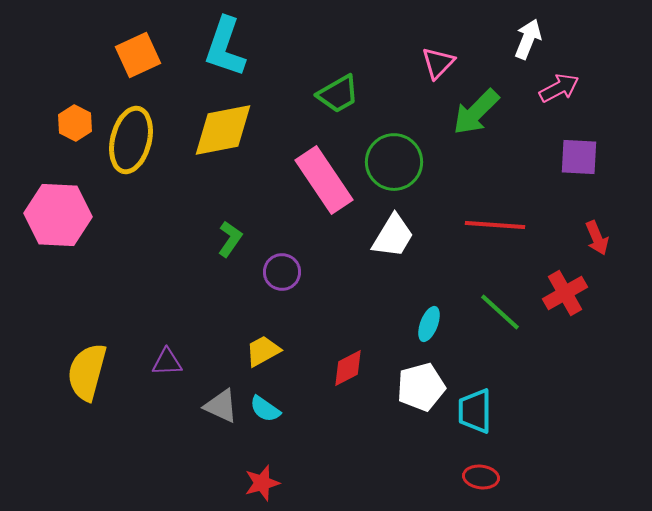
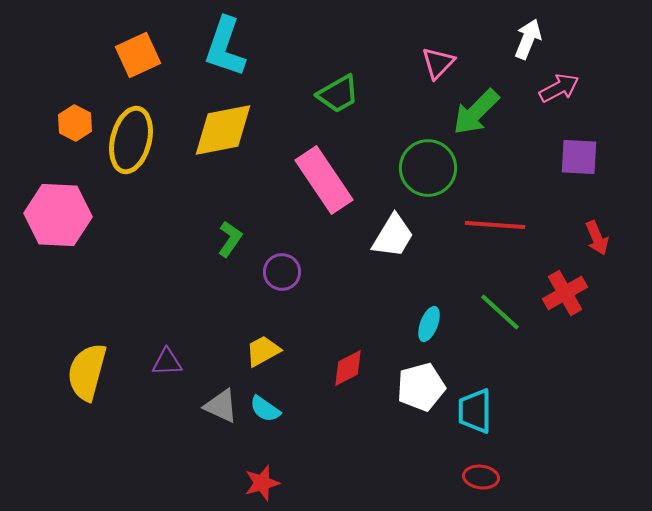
green circle: moved 34 px right, 6 px down
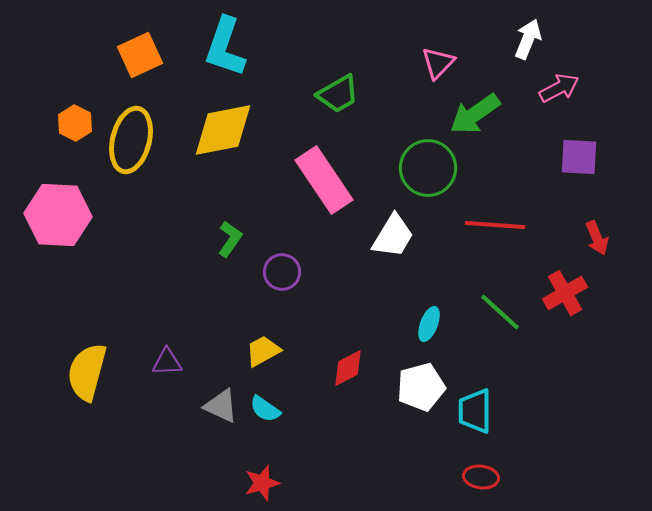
orange square: moved 2 px right
green arrow: moved 1 px left, 2 px down; rotated 10 degrees clockwise
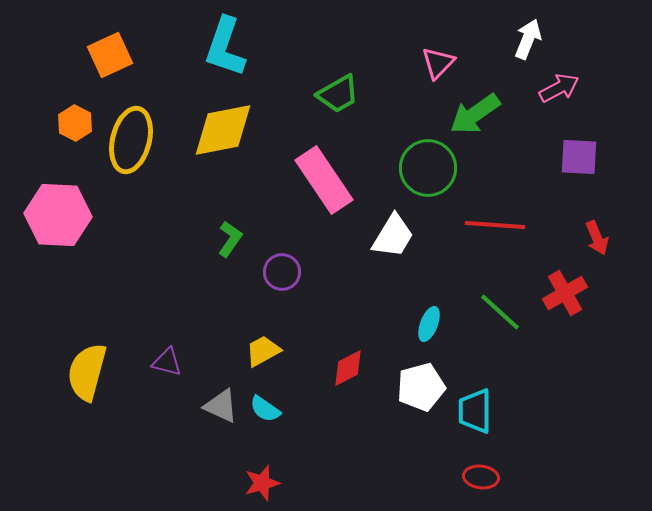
orange square: moved 30 px left
purple triangle: rotated 16 degrees clockwise
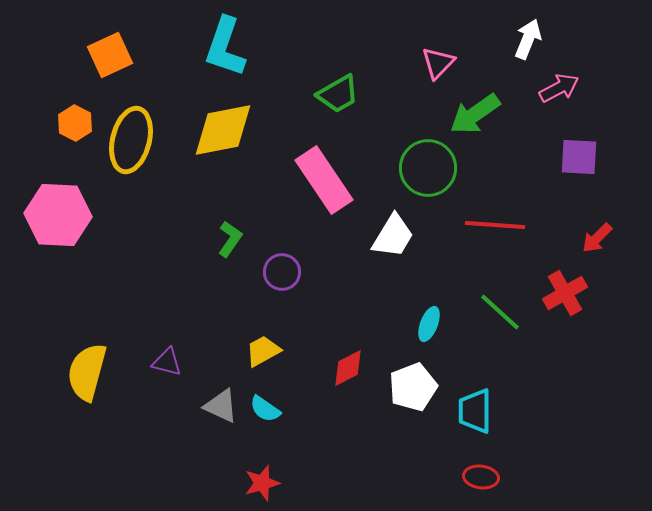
red arrow: rotated 68 degrees clockwise
white pentagon: moved 8 px left; rotated 6 degrees counterclockwise
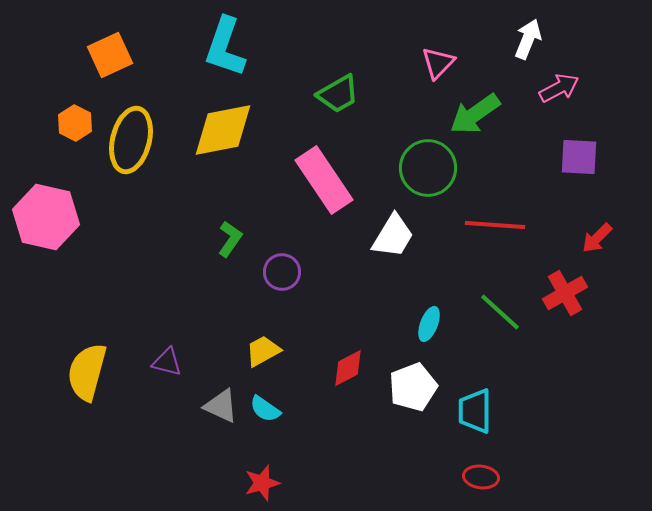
pink hexagon: moved 12 px left, 2 px down; rotated 10 degrees clockwise
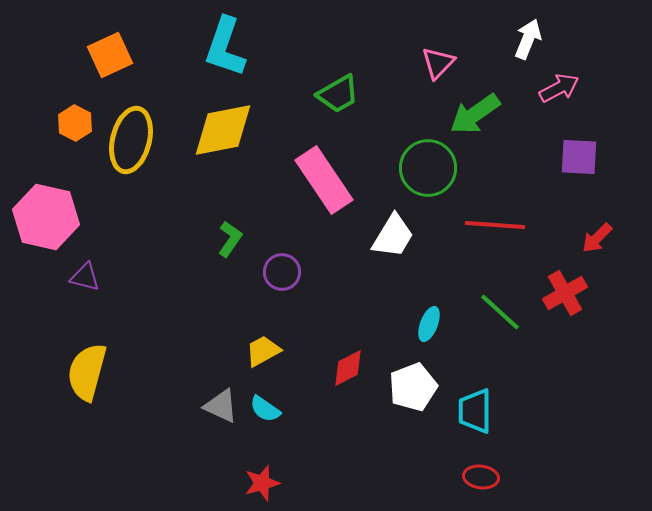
purple triangle: moved 82 px left, 85 px up
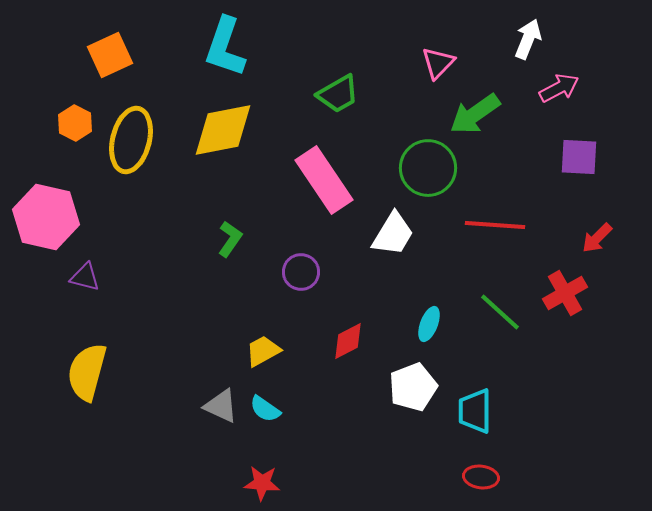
white trapezoid: moved 2 px up
purple circle: moved 19 px right
red diamond: moved 27 px up
red star: rotated 21 degrees clockwise
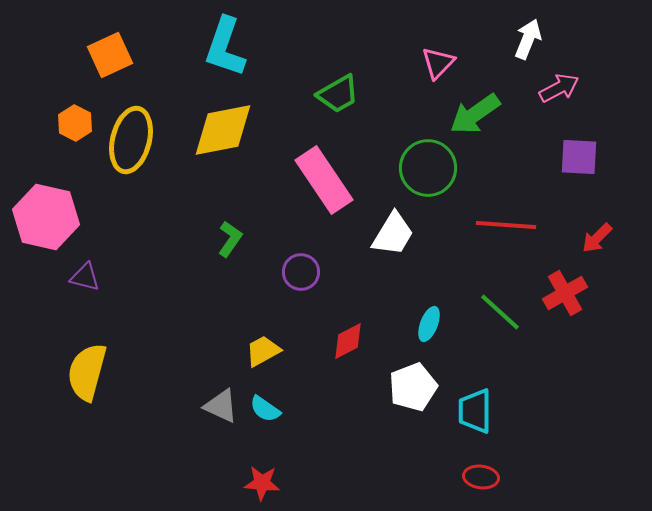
red line: moved 11 px right
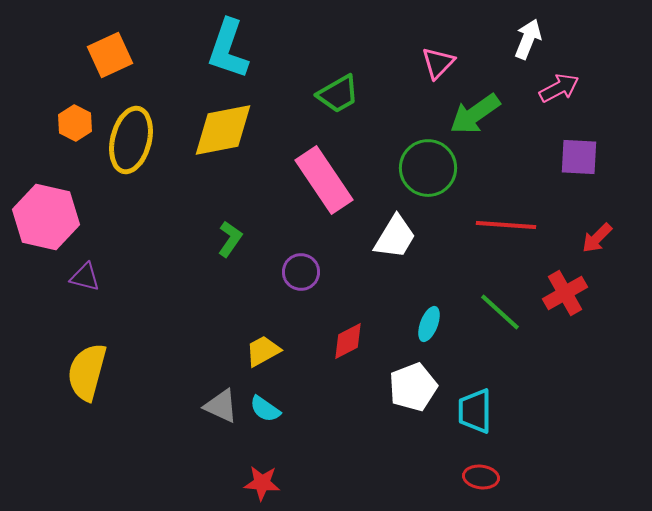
cyan L-shape: moved 3 px right, 2 px down
white trapezoid: moved 2 px right, 3 px down
